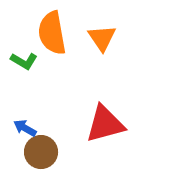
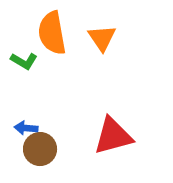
red triangle: moved 8 px right, 12 px down
blue arrow: moved 1 px right; rotated 25 degrees counterclockwise
brown circle: moved 1 px left, 3 px up
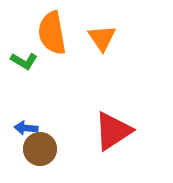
red triangle: moved 5 px up; rotated 18 degrees counterclockwise
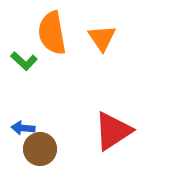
green L-shape: rotated 12 degrees clockwise
blue arrow: moved 3 px left
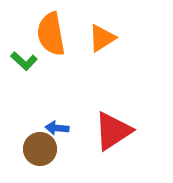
orange semicircle: moved 1 px left, 1 px down
orange triangle: rotated 32 degrees clockwise
blue arrow: moved 34 px right
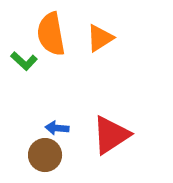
orange triangle: moved 2 px left
red triangle: moved 2 px left, 4 px down
brown circle: moved 5 px right, 6 px down
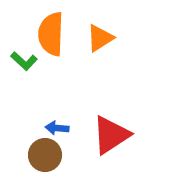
orange semicircle: rotated 12 degrees clockwise
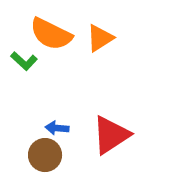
orange semicircle: rotated 66 degrees counterclockwise
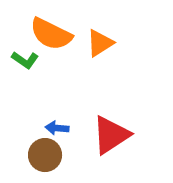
orange triangle: moved 5 px down
green L-shape: moved 1 px right, 1 px up; rotated 8 degrees counterclockwise
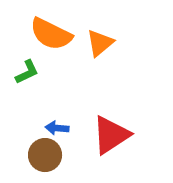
orange triangle: rotated 8 degrees counterclockwise
green L-shape: moved 2 px right, 12 px down; rotated 60 degrees counterclockwise
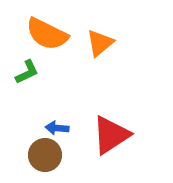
orange semicircle: moved 4 px left
